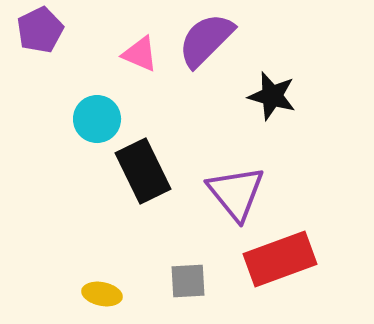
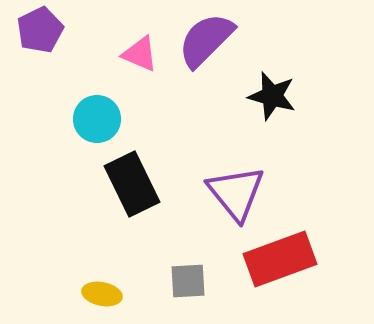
black rectangle: moved 11 px left, 13 px down
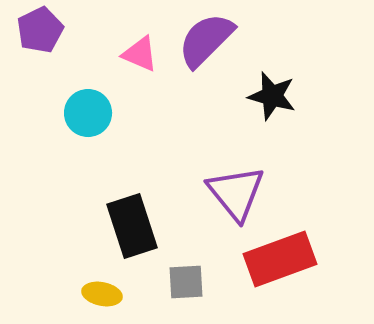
cyan circle: moved 9 px left, 6 px up
black rectangle: moved 42 px down; rotated 8 degrees clockwise
gray square: moved 2 px left, 1 px down
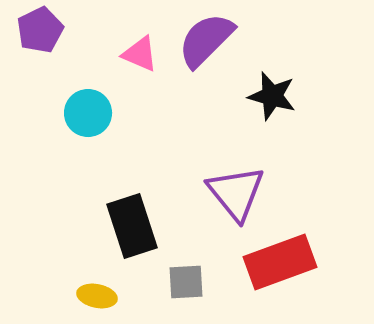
red rectangle: moved 3 px down
yellow ellipse: moved 5 px left, 2 px down
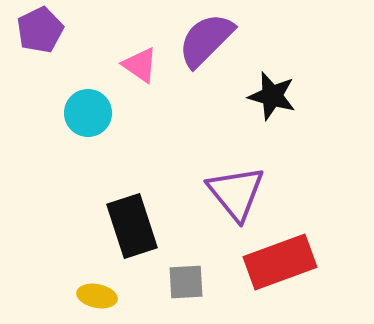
pink triangle: moved 11 px down; rotated 12 degrees clockwise
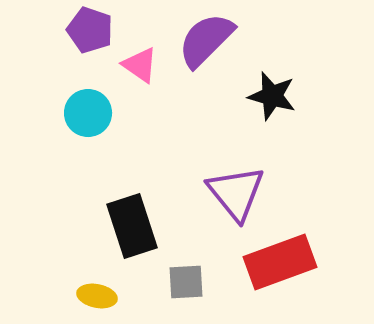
purple pentagon: moved 50 px right; rotated 27 degrees counterclockwise
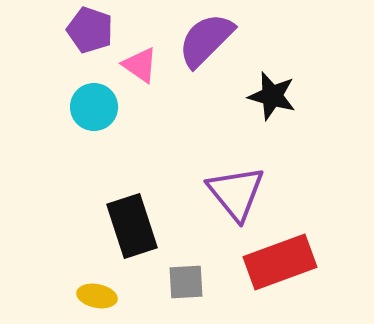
cyan circle: moved 6 px right, 6 px up
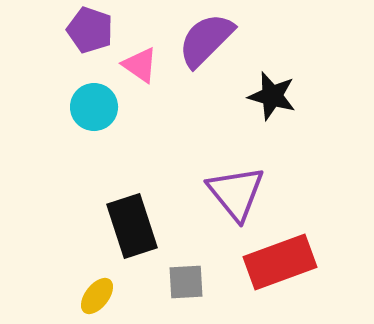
yellow ellipse: rotated 63 degrees counterclockwise
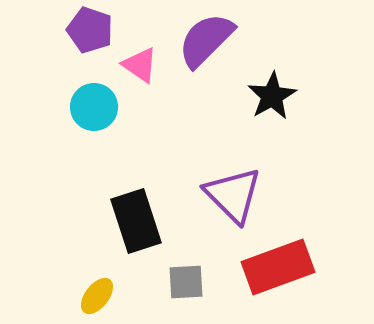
black star: rotated 27 degrees clockwise
purple triangle: moved 3 px left, 2 px down; rotated 6 degrees counterclockwise
black rectangle: moved 4 px right, 5 px up
red rectangle: moved 2 px left, 5 px down
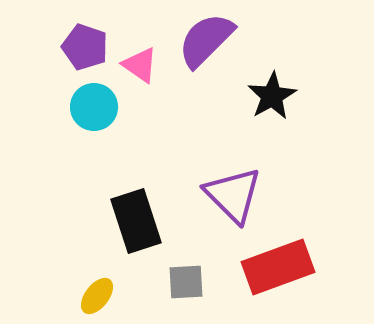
purple pentagon: moved 5 px left, 17 px down
